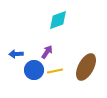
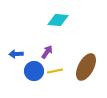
cyan diamond: rotated 25 degrees clockwise
blue circle: moved 1 px down
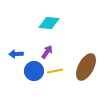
cyan diamond: moved 9 px left, 3 px down
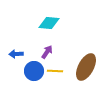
yellow line: rotated 14 degrees clockwise
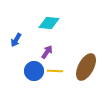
blue arrow: moved 14 px up; rotated 56 degrees counterclockwise
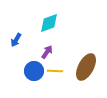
cyan diamond: rotated 25 degrees counterclockwise
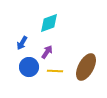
blue arrow: moved 6 px right, 3 px down
blue circle: moved 5 px left, 4 px up
